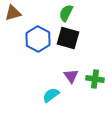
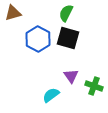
green cross: moved 1 px left, 7 px down; rotated 12 degrees clockwise
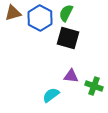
blue hexagon: moved 2 px right, 21 px up
purple triangle: rotated 49 degrees counterclockwise
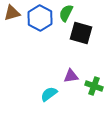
brown triangle: moved 1 px left
black square: moved 13 px right, 5 px up
purple triangle: rotated 14 degrees counterclockwise
cyan semicircle: moved 2 px left, 1 px up
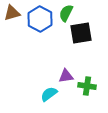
blue hexagon: moved 1 px down
black square: rotated 25 degrees counterclockwise
purple triangle: moved 5 px left
green cross: moved 7 px left; rotated 12 degrees counterclockwise
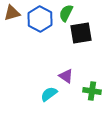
purple triangle: rotated 42 degrees clockwise
green cross: moved 5 px right, 5 px down
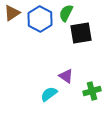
brown triangle: rotated 18 degrees counterclockwise
green cross: rotated 24 degrees counterclockwise
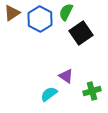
green semicircle: moved 1 px up
black square: rotated 25 degrees counterclockwise
